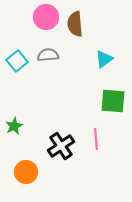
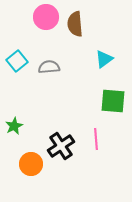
gray semicircle: moved 1 px right, 12 px down
orange circle: moved 5 px right, 8 px up
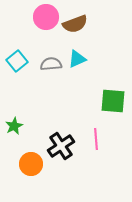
brown semicircle: rotated 105 degrees counterclockwise
cyan triangle: moved 27 px left; rotated 12 degrees clockwise
gray semicircle: moved 2 px right, 3 px up
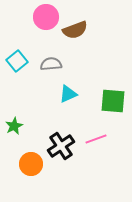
brown semicircle: moved 6 px down
cyan triangle: moved 9 px left, 35 px down
pink line: rotated 75 degrees clockwise
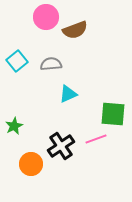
green square: moved 13 px down
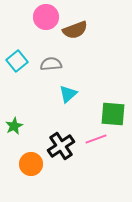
cyan triangle: rotated 18 degrees counterclockwise
